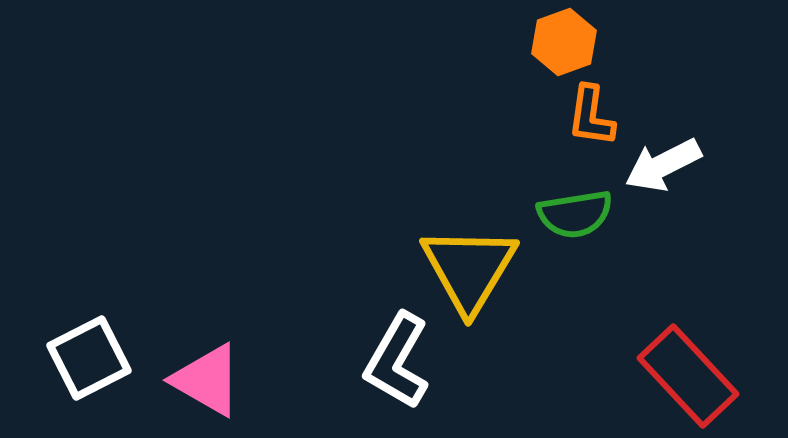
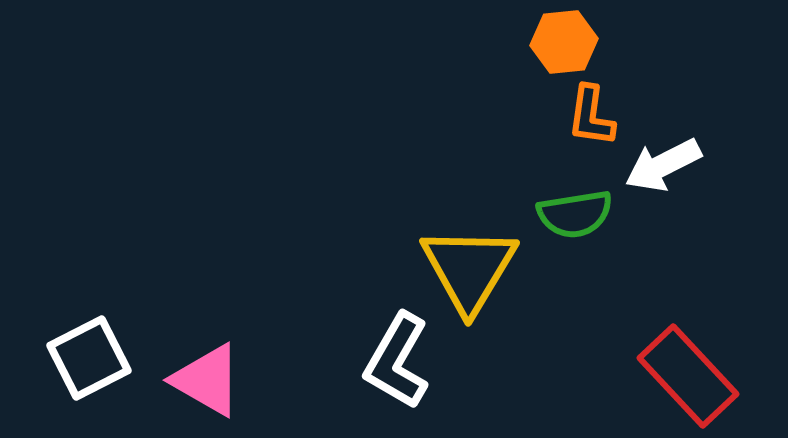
orange hexagon: rotated 14 degrees clockwise
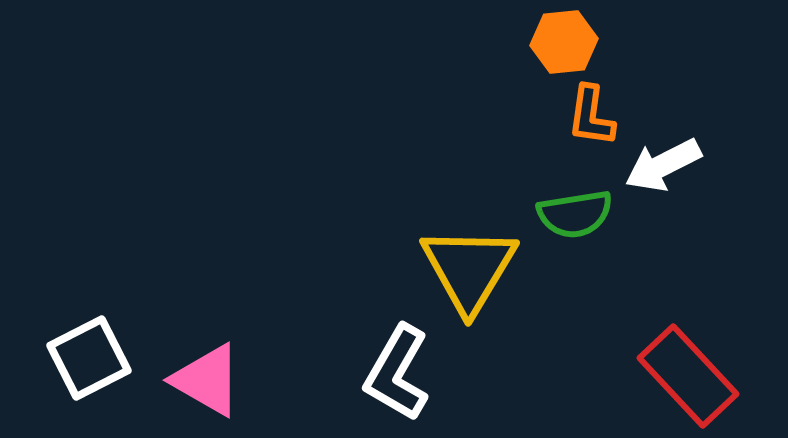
white L-shape: moved 12 px down
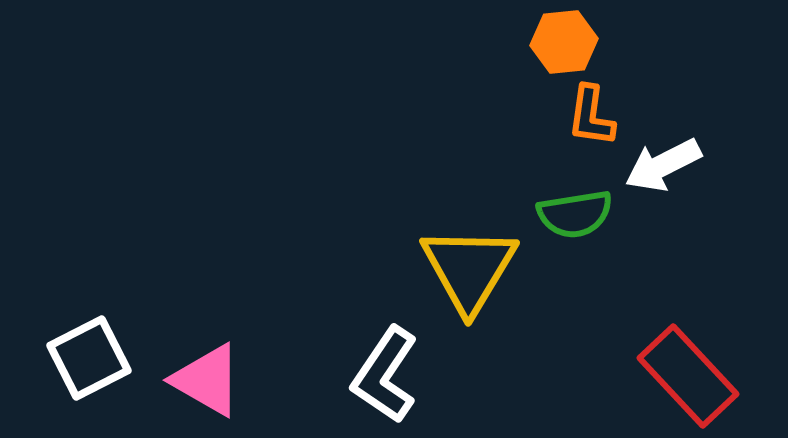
white L-shape: moved 12 px left, 2 px down; rotated 4 degrees clockwise
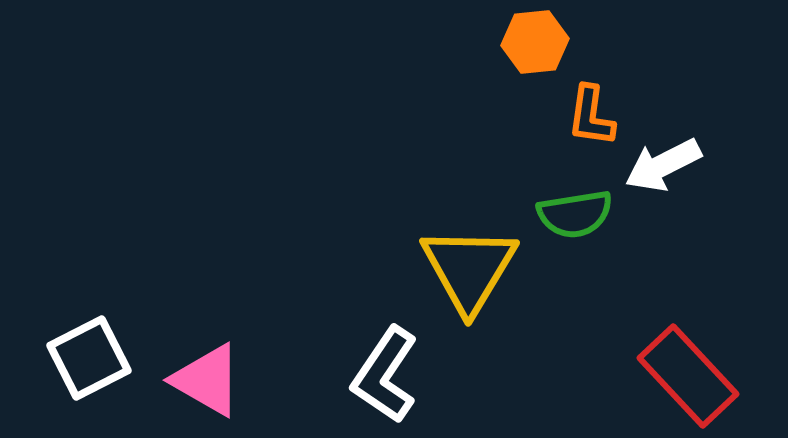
orange hexagon: moved 29 px left
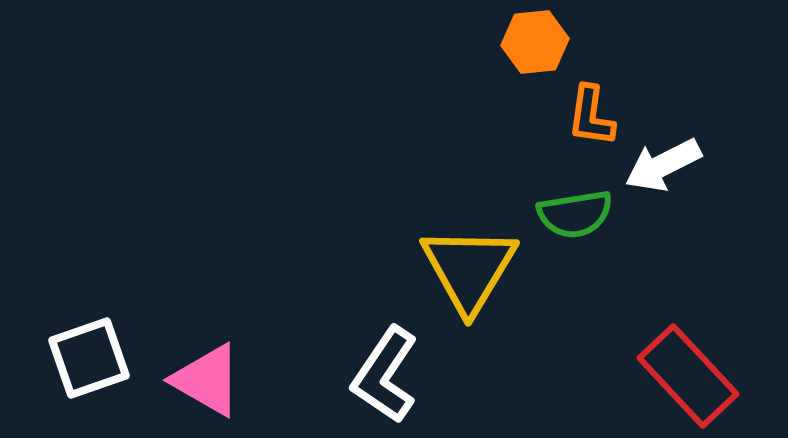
white square: rotated 8 degrees clockwise
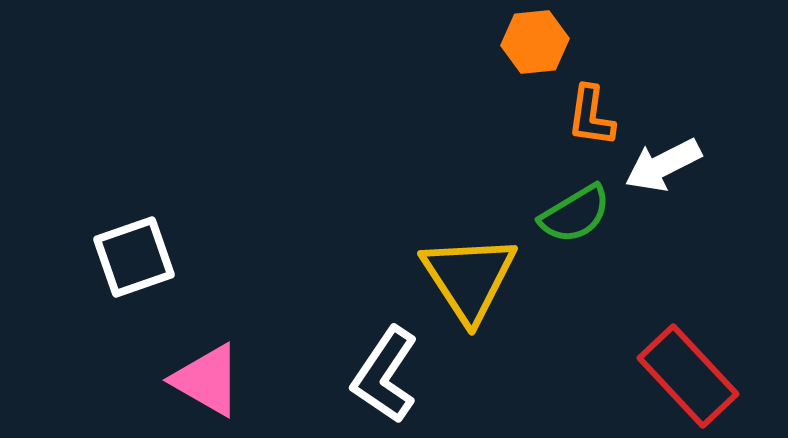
green semicircle: rotated 22 degrees counterclockwise
yellow triangle: moved 9 px down; rotated 4 degrees counterclockwise
white square: moved 45 px right, 101 px up
